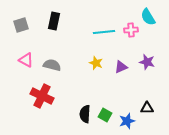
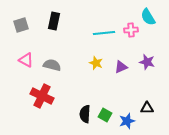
cyan line: moved 1 px down
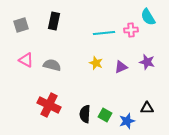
red cross: moved 7 px right, 9 px down
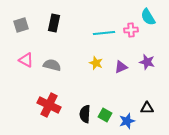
black rectangle: moved 2 px down
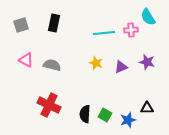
blue star: moved 1 px right, 1 px up
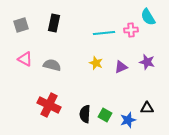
pink triangle: moved 1 px left, 1 px up
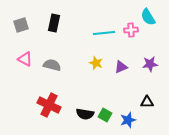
purple star: moved 3 px right, 2 px down; rotated 21 degrees counterclockwise
black triangle: moved 6 px up
black semicircle: rotated 84 degrees counterclockwise
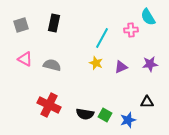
cyan line: moved 2 px left, 5 px down; rotated 55 degrees counterclockwise
